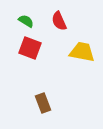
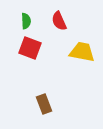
green semicircle: rotated 56 degrees clockwise
brown rectangle: moved 1 px right, 1 px down
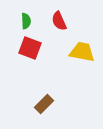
brown rectangle: rotated 66 degrees clockwise
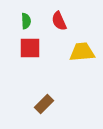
red square: rotated 20 degrees counterclockwise
yellow trapezoid: rotated 16 degrees counterclockwise
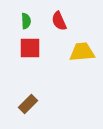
brown rectangle: moved 16 px left
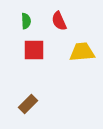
red square: moved 4 px right, 2 px down
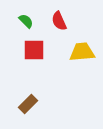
green semicircle: rotated 42 degrees counterclockwise
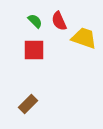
green semicircle: moved 9 px right
yellow trapezoid: moved 2 px right, 14 px up; rotated 24 degrees clockwise
